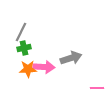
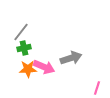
gray line: rotated 12 degrees clockwise
pink arrow: rotated 20 degrees clockwise
pink line: rotated 72 degrees counterclockwise
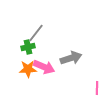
gray line: moved 15 px right, 1 px down
green cross: moved 4 px right, 1 px up
pink line: rotated 16 degrees counterclockwise
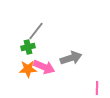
gray line: moved 2 px up
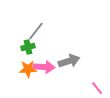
gray arrow: moved 2 px left, 3 px down
pink arrow: rotated 20 degrees counterclockwise
pink line: rotated 40 degrees counterclockwise
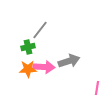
gray line: moved 4 px right, 1 px up
pink line: rotated 48 degrees clockwise
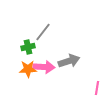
gray line: moved 3 px right, 2 px down
